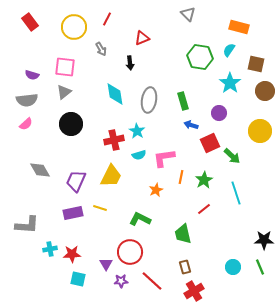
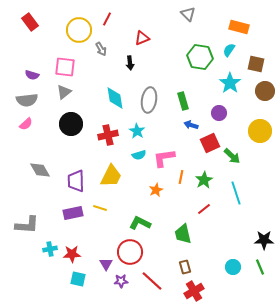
yellow circle at (74, 27): moved 5 px right, 3 px down
cyan diamond at (115, 94): moved 4 px down
red cross at (114, 140): moved 6 px left, 5 px up
purple trapezoid at (76, 181): rotated 25 degrees counterclockwise
green L-shape at (140, 219): moved 4 px down
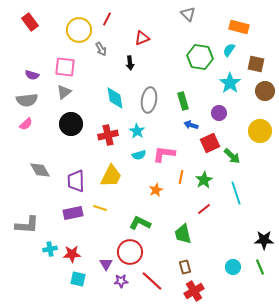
pink L-shape at (164, 158): moved 4 px up; rotated 15 degrees clockwise
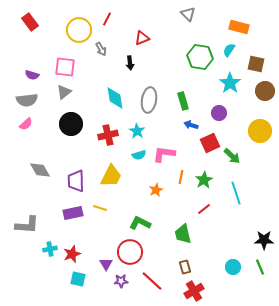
red star at (72, 254): rotated 18 degrees counterclockwise
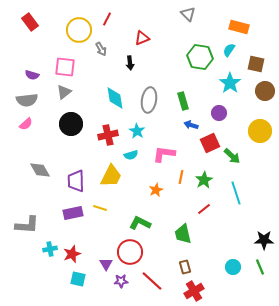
cyan semicircle at (139, 155): moved 8 px left
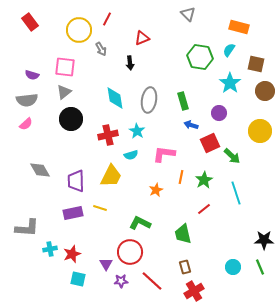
black circle at (71, 124): moved 5 px up
gray L-shape at (27, 225): moved 3 px down
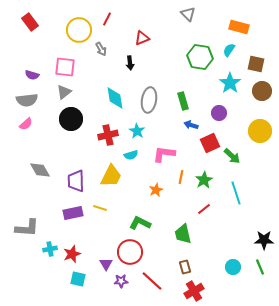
brown circle at (265, 91): moved 3 px left
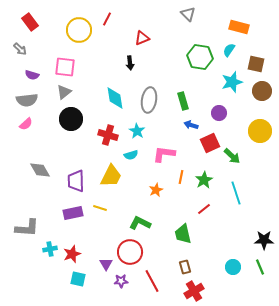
gray arrow at (101, 49): moved 81 px left; rotated 16 degrees counterclockwise
cyan star at (230, 83): moved 2 px right, 1 px up; rotated 20 degrees clockwise
red cross at (108, 135): rotated 30 degrees clockwise
red line at (152, 281): rotated 20 degrees clockwise
